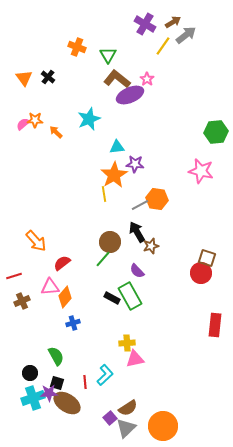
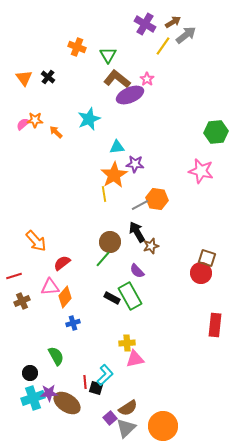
black square at (57, 383): moved 39 px right, 5 px down
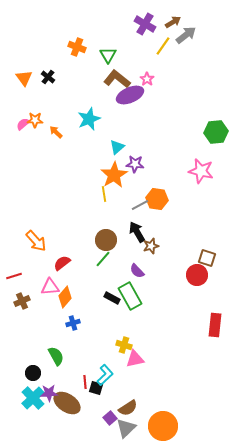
cyan triangle at (117, 147): rotated 35 degrees counterclockwise
brown circle at (110, 242): moved 4 px left, 2 px up
red circle at (201, 273): moved 4 px left, 2 px down
yellow cross at (127, 343): moved 3 px left, 2 px down; rotated 21 degrees clockwise
black circle at (30, 373): moved 3 px right
cyan cross at (33, 398): rotated 25 degrees counterclockwise
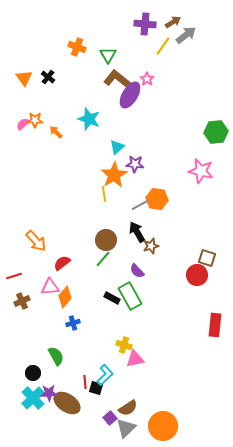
purple cross at (145, 24): rotated 25 degrees counterclockwise
purple ellipse at (130, 95): rotated 36 degrees counterclockwise
cyan star at (89, 119): rotated 30 degrees counterclockwise
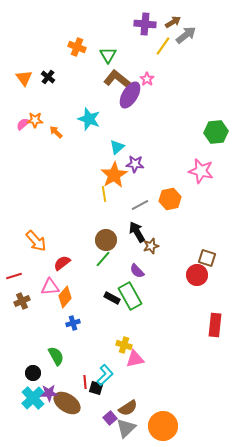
orange hexagon at (157, 199): moved 13 px right; rotated 20 degrees counterclockwise
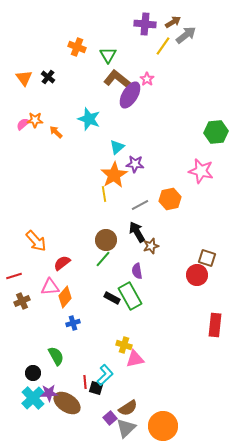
purple semicircle at (137, 271): rotated 35 degrees clockwise
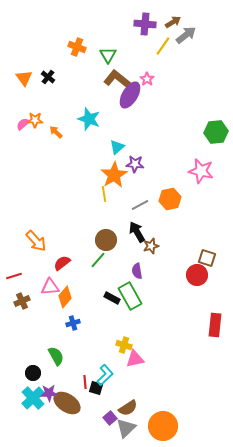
green line at (103, 259): moved 5 px left, 1 px down
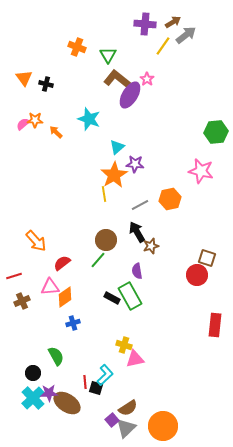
black cross at (48, 77): moved 2 px left, 7 px down; rotated 24 degrees counterclockwise
orange diamond at (65, 297): rotated 15 degrees clockwise
purple square at (110, 418): moved 2 px right, 2 px down
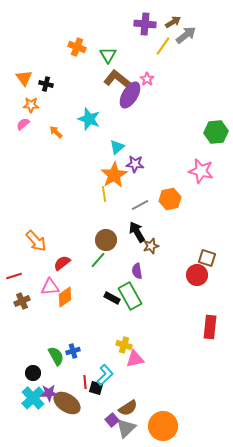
orange star at (35, 120): moved 4 px left, 15 px up
blue cross at (73, 323): moved 28 px down
red rectangle at (215, 325): moved 5 px left, 2 px down
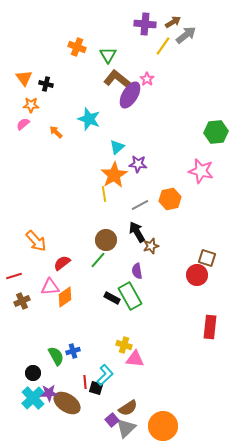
purple star at (135, 164): moved 3 px right
pink triangle at (135, 359): rotated 18 degrees clockwise
